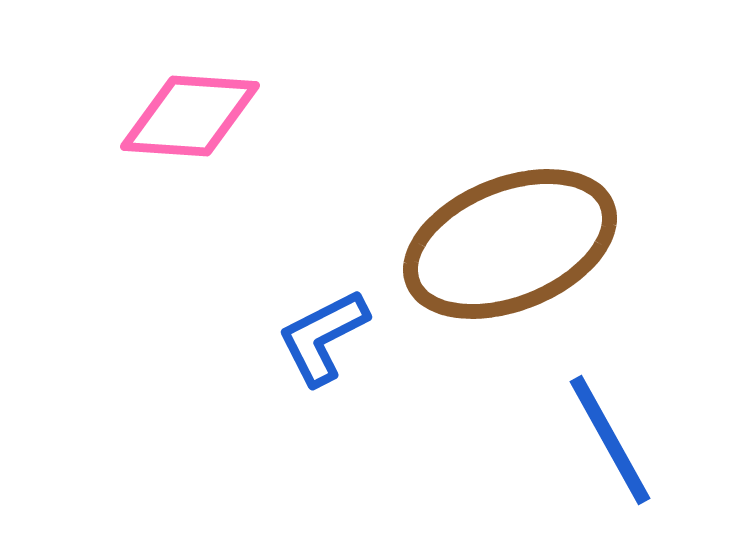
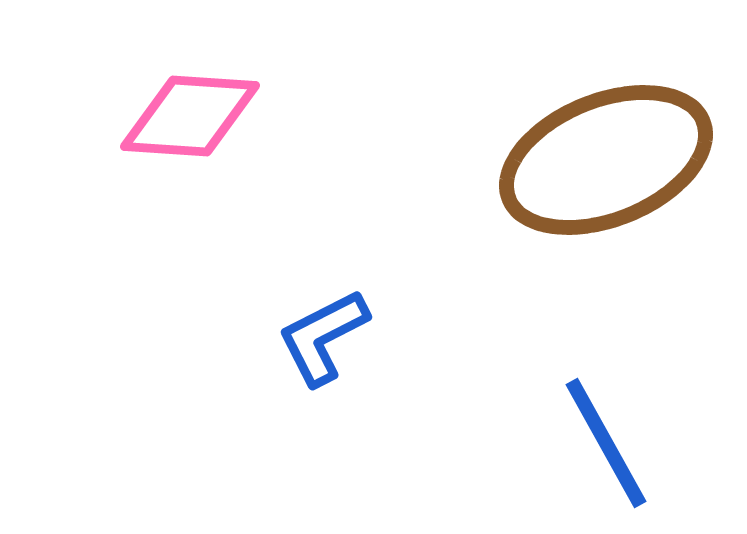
brown ellipse: moved 96 px right, 84 px up
blue line: moved 4 px left, 3 px down
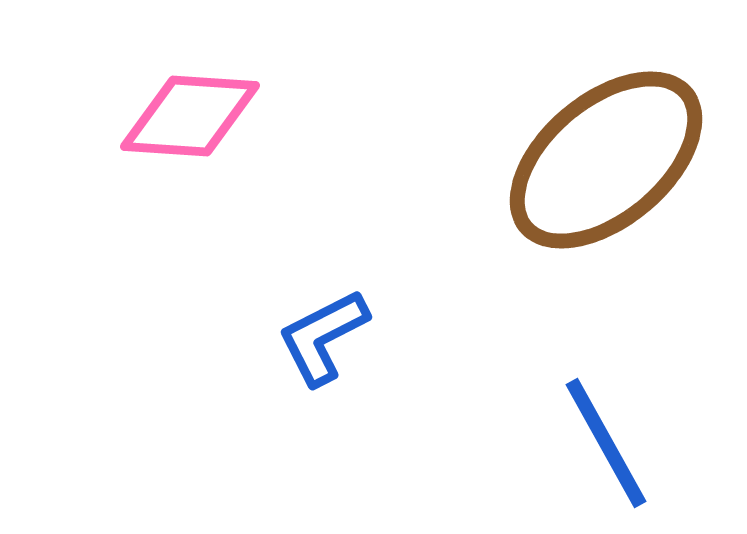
brown ellipse: rotated 18 degrees counterclockwise
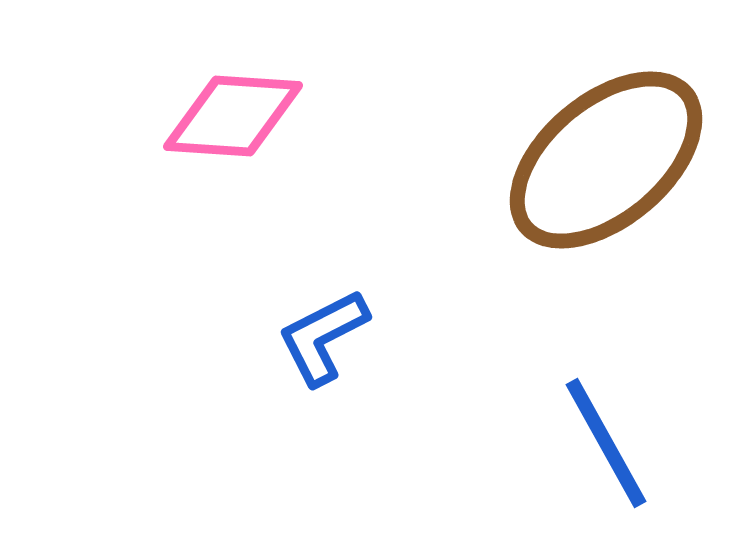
pink diamond: moved 43 px right
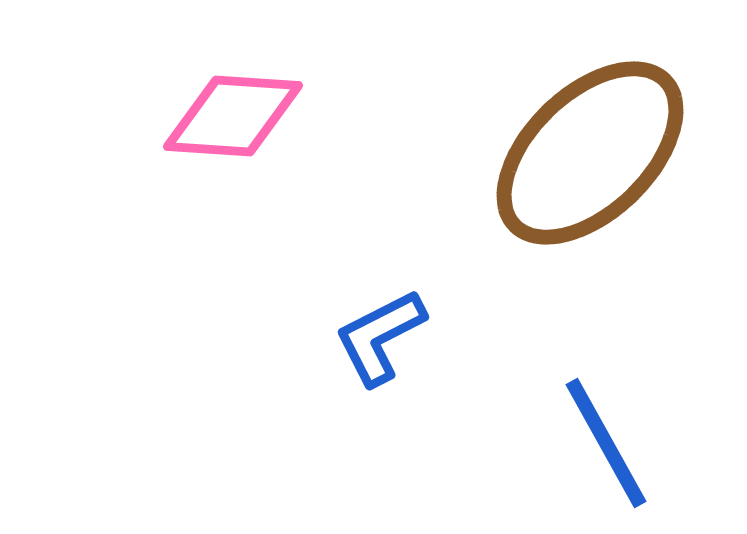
brown ellipse: moved 16 px left, 7 px up; rotated 4 degrees counterclockwise
blue L-shape: moved 57 px right
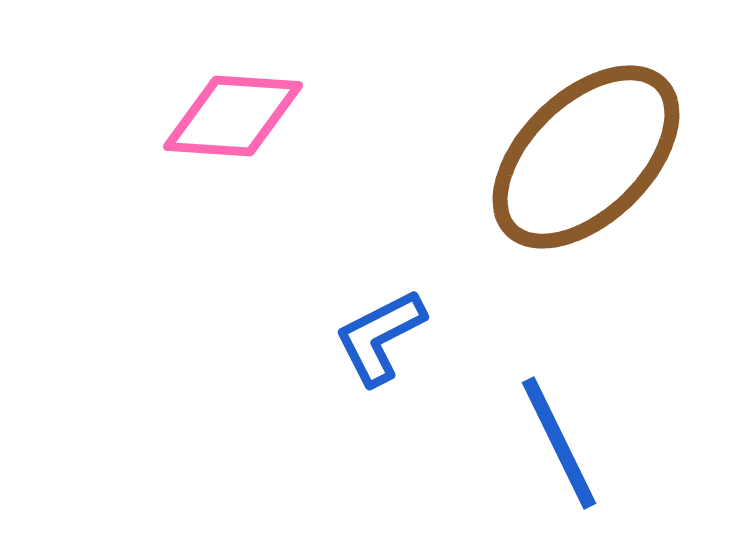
brown ellipse: moved 4 px left, 4 px down
blue line: moved 47 px left; rotated 3 degrees clockwise
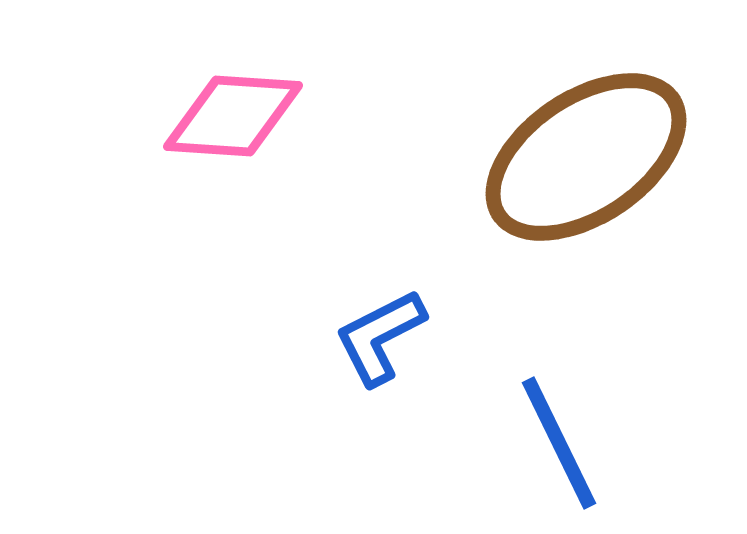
brown ellipse: rotated 10 degrees clockwise
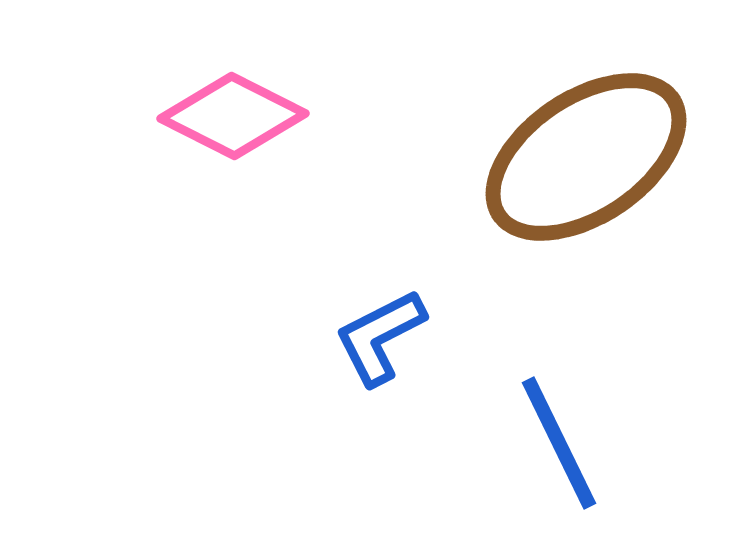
pink diamond: rotated 23 degrees clockwise
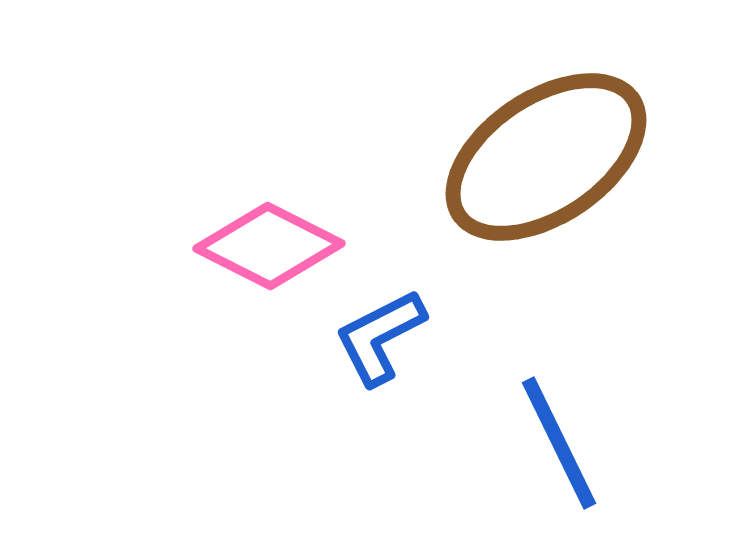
pink diamond: moved 36 px right, 130 px down
brown ellipse: moved 40 px left
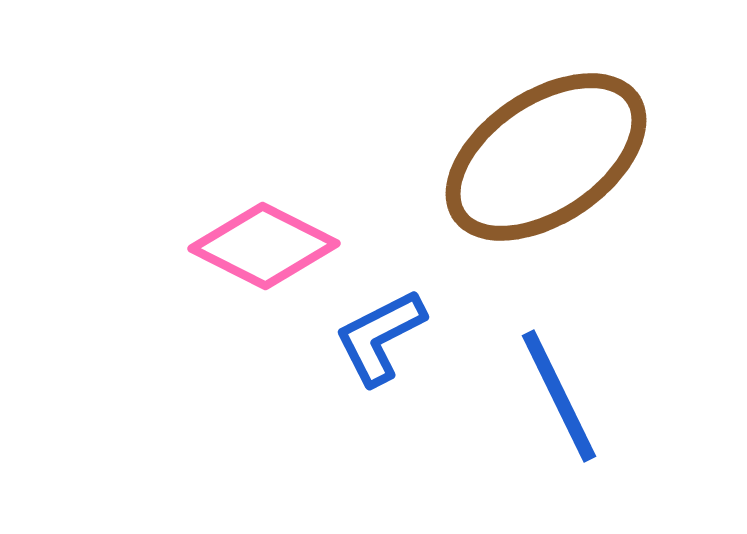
pink diamond: moved 5 px left
blue line: moved 47 px up
